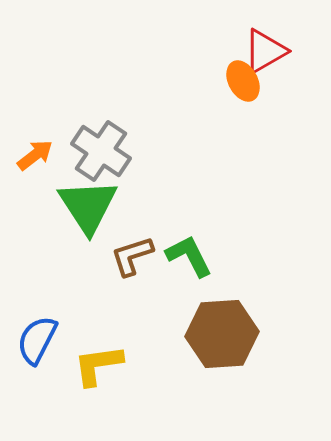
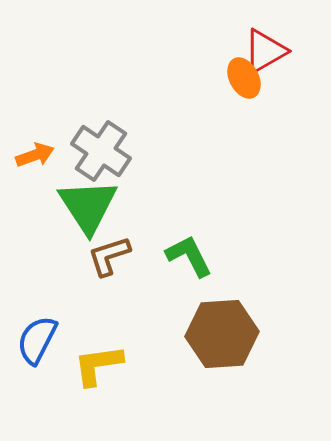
orange ellipse: moved 1 px right, 3 px up
orange arrow: rotated 18 degrees clockwise
brown L-shape: moved 23 px left
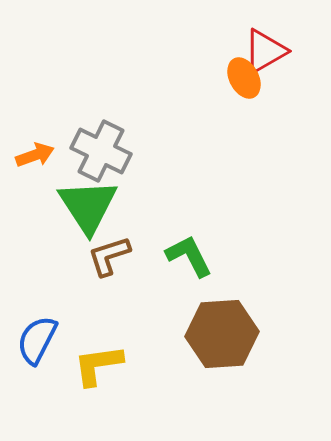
gray cross: rotated 8 degrees counterclockwise
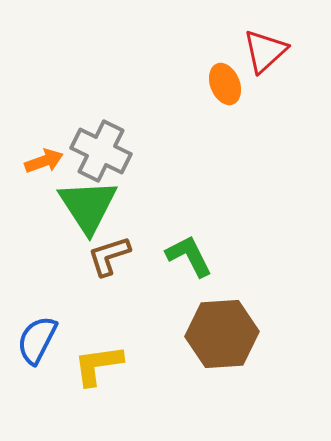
red triangle: rotated 12 degrees counterclockwise
orange ellipse: moved 19 px left, 6 px down; rotated 6 degrees clockwise
orange arrow: moved 9 px right, 6 px down
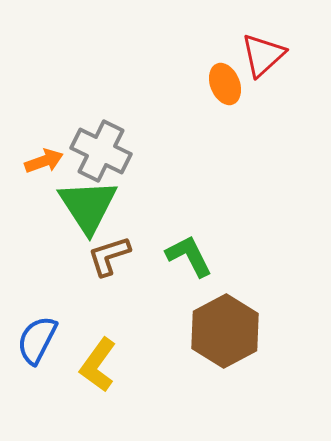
red triangle: moved 2 px left, 4 px down
brown hexagon: moved 3 px right, 3 px up; rotated 24 degrees counterclockwise
yellow L-shape: rotated 46 degrees counterclockwise
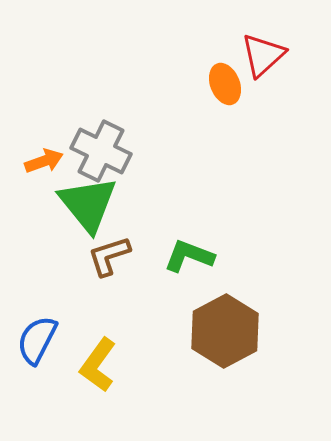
green triangle: moved 2 px up; rotated 6 degrees counterclockwise
green L-shape: rotated 42 degrees counterclockwise
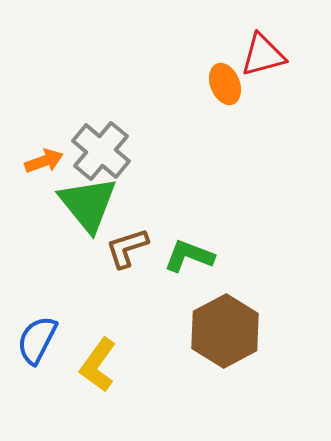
red triangle: rotated 27 degrees clockwise
gray cross: rotated 14 degrees clockwise
brown L-shape: moved 18 px right, 8 px up
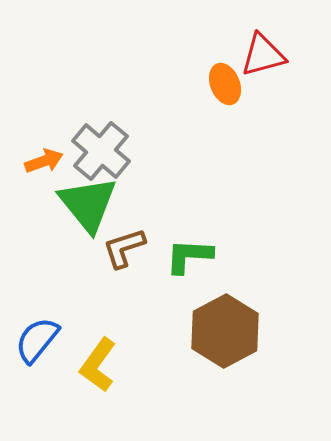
brown L-shape: moved 3 px left
green L-shape: rotated 18 degrees counterclockwise
blue semicircle: rotated 12 degrees clockwise
